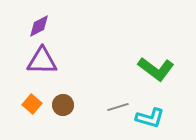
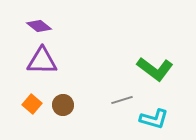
purple diamond: rotated 65 degrees clockwise
green L-shape: moved 1 px left
gray line: moved 4 px right, 7 px up
cyan L-shape: moved 4 px right, 1 px down
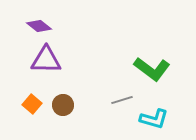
purple triangle: moved 4 px right, 1 px up
green L-shape: moved 3 px left
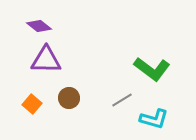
gray line: rotated 15 degrees counterclockwise
brown circle: moved 6 px right, 7 px up
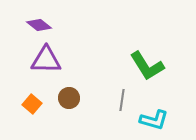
purple diamond: moved 1 px up
green L-shape: moved 5 px left, 3 px up; rotated 21 degrees clockwise
gray line: rotated 50 degrees counterclockwise
cyan L-shape: moved 1 px down
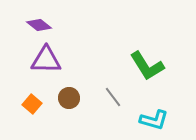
gray line: moved 9 px left, 3 px up; rotated 45 degrees counterclockwise
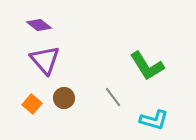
purple triangle: moved 1 px left; rotated 48 degrees clockwise
brown circle: moved 5 px left
